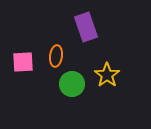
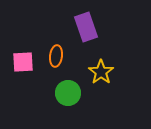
yellow star: moved 6 px left, 3 px up
green circle: moved 4 px left, 9 px down
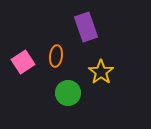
pink square: rotated 30 degrees counterclockwise
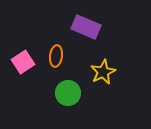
purple rectangle: rotated 48 degrees counterclockwise
yellow star: moved 2 px right; rotated 10 degrees clockwise
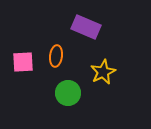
pink square: rotated 30 degrees clockwise
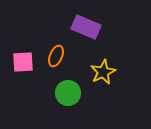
orange ellipse: rotated 15 degrees clockwise
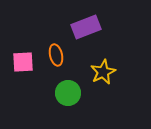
purple rectangle: rotated 44 degrees counterclockwise
orange ellipse: moved 1 px up; rotated 35 degrees counterclockwise
